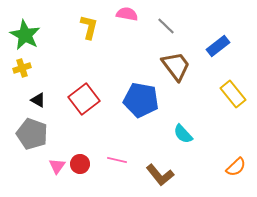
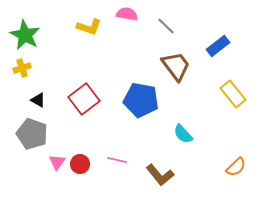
yellow L-shape: rotated 95 degrees clockwise
pink triangle: moved 4 px up
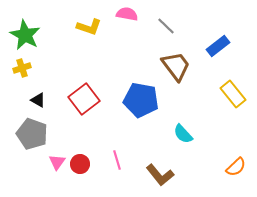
pink line: rotated 60 degrees clockwise
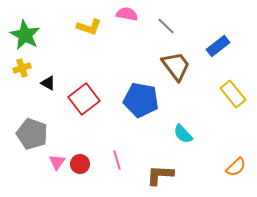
black triangle: moved 10 px right, 17 px up
brown L-shape: rotated 132 degrees clockwise
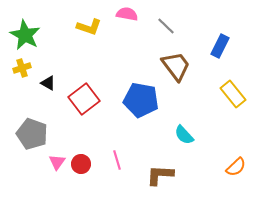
blue rectangle: moved 2 px right; rotated 25 degrees counterclockwise
cyan semicircle: moved 1 px right, 1 px down
red circle: moved 1 px right
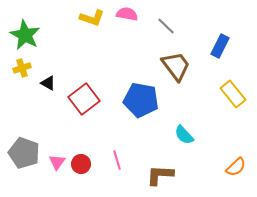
yellow L-shape: moved 3 px right, 9 px up
gray pentagon: moved 8 px left, 19 px down
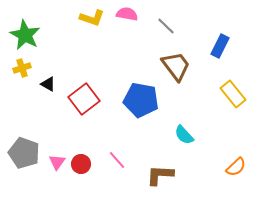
black triangle: moved 1 px down
pink line: rotated 24 degrees counterclockwise
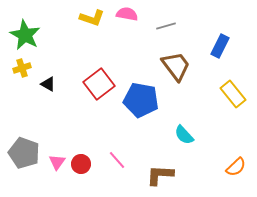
gray line: rotated 60 degrees counterclockwise
red square: moved 15 px right, 15 px up
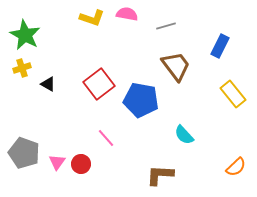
pink line: moved 11 px left, 22 px up
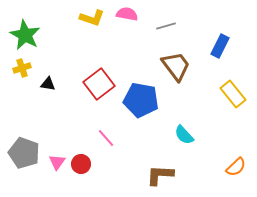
black triangle: rotated 21 degrees counterclockwise
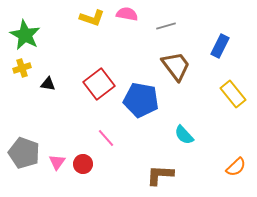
red circle: moved 2 px right
